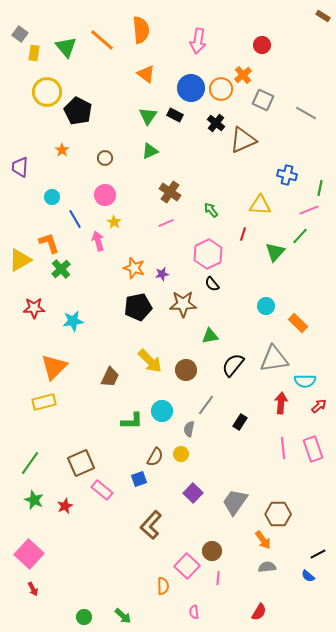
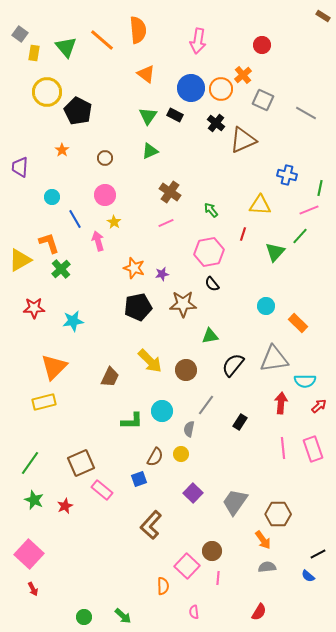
orange semicircle at (141, 30): moved 3 px left
pink hexagon at (208, 254): moved 1 px right, 2 px up; rotated 16 degrees clockwise
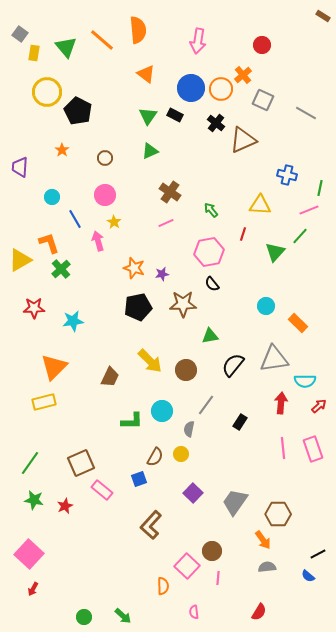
green star at (34, 500): rotated 12 degrees counterclockwise
red arrow at (33, 589): rotated 56 degrees clockwise
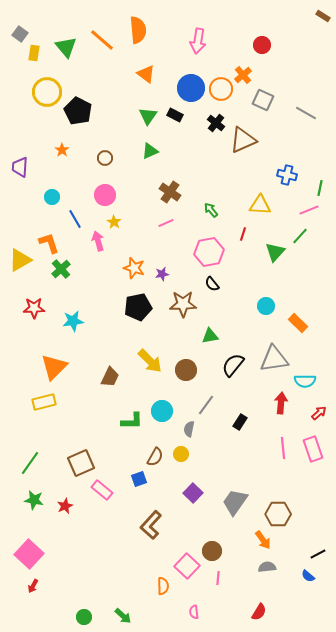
red arrow at (319, 406): moved 7 px down
red arrow at (33, 589): moved 3 px up
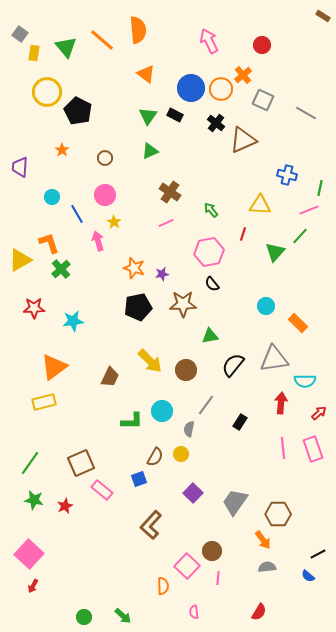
pink arrow at (198, 41): moved 11 px right; rotated 145 degrees clockwise
blue line at (75, 219): moved 2 px right, 5 px up
orange triangle at (54, 367): rotated 8 degrees clockwise
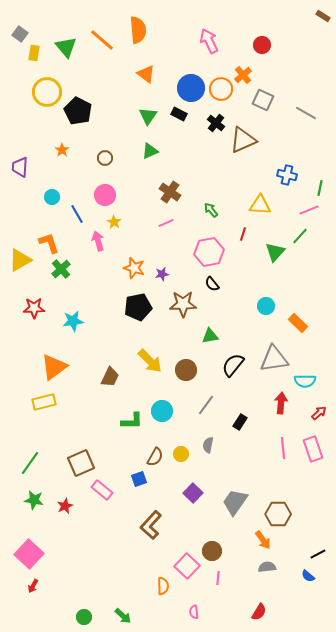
black rectangle at (175, 115): moved 4 px right, 1 px up
gray semicircle at (189, 429): moved 19 px right, 16 px down
